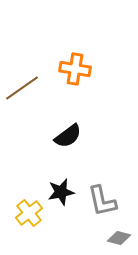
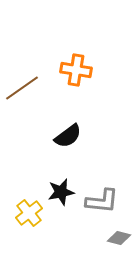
orange cross: moved 1 px right, 1 px down
gray L-shape: rotated 72 degrees counterclockwise
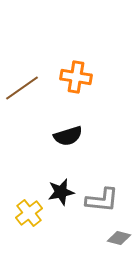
orange cross: moved 7 px down
black semicircle: rotated 20 degrees clockwise
gray L-shape: moved 1 px up
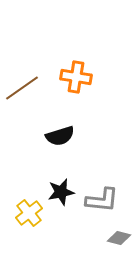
black semicircle: moved 8 px left
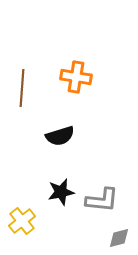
brown line: rotated 51 degrees counterclockwise
yellow cross: moved 7 px left, 8 px down
gray diamond: rotated 30 degrees counterclockwise
